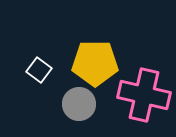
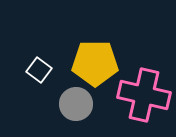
gray circle: moved 3 px left
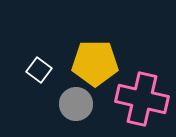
pink cross: moved 2 px left, 4 px down
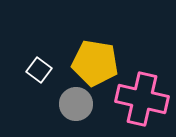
yellow pentagon: rotated 9 degrees clockwise
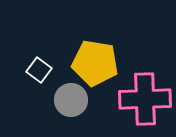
pink cross: moved 3 px right; rotated 15 degrees counterclockwise
gray circle: moved 5 px left, 4 px up
